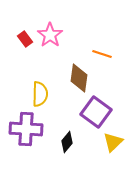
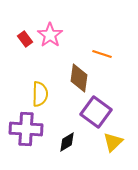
black diamond: rotated 20 degrees clockwise
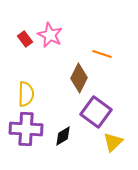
pink star: rotated 10 degrees counterclockwise
brown diamond: rotated 20 degrees clockwise
yellow semicircle: moved 14 px left
black diamond: moved 4 px left, 6 px up
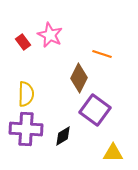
red rectangle: moved 2 px left, 3 px down
purple square: moved 1 px left, 2 px up
yellow triangle: moved 11 px down; rotated 45 degrees clockwise
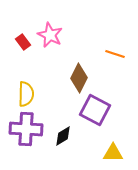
orange line: moved 13 px right
purple square: rotated 8 degrees counterclockwise
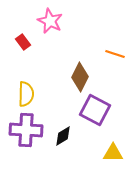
pink star: moved 14 px up
brown diamond: moved 1 px right, 1 px up
purple cross: moved 1 px down
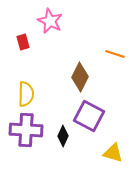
red rectangle: rotated 21 degrees clockwise
purple square: moved 6 px left, 6 px down
black diamond: rotated 35 degrees counterclockwise
yellow triangle: rotated 15 degrees clockwise
